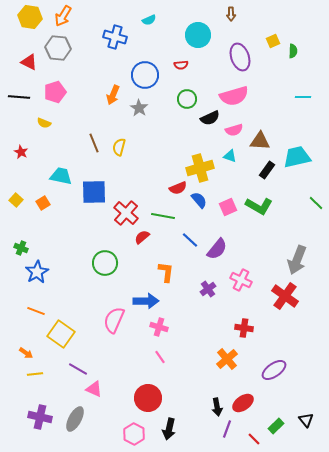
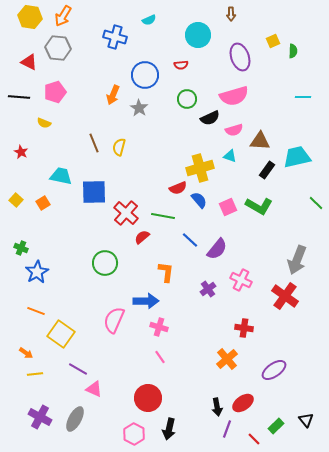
purple cross at (40, 417): rotated 15 degrees clockwise
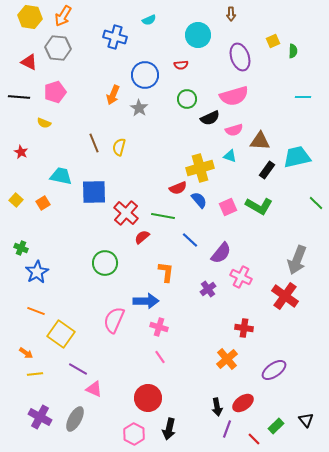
purple semicircle at (217, 249): moved 4 px right, 4 px down
pink cross at (241, 280): moved 3 px up
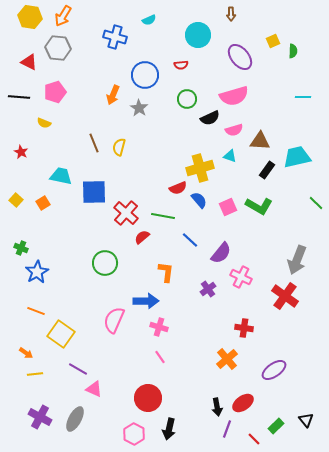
purple ellipse at (240, 57): rotated 20 degrees counterclockwise
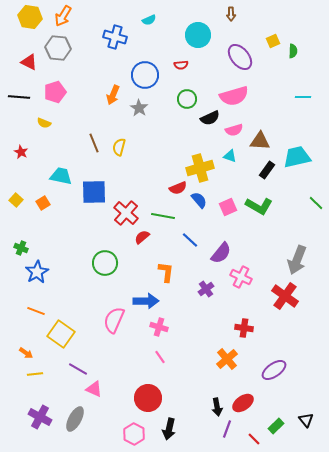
purple cross at (208, 289): moved 2 px left
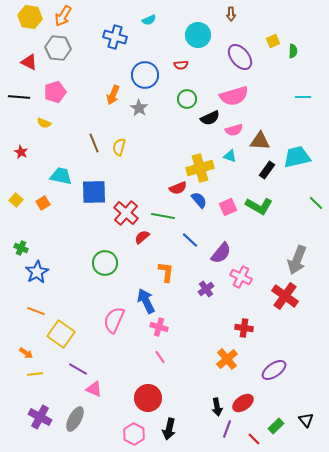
blue arrow at (146, 301): rotated 115 degrees counterclockwise
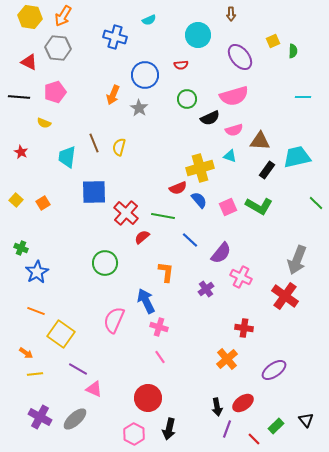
cyan trapezoid at (61, 176): moved 6 px right, 19 px up; rotated 95 degrees counterclockwise
gray ellipse at (75, 419): rotated 20 degrees clockwise
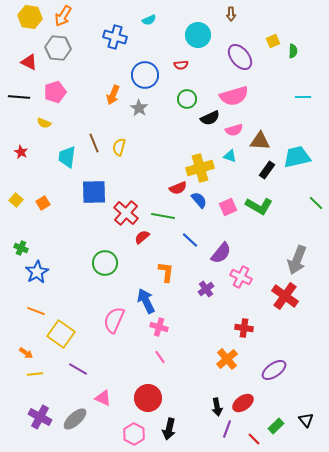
pink triangle at (94, 389): moved 9 px right, 9 px down
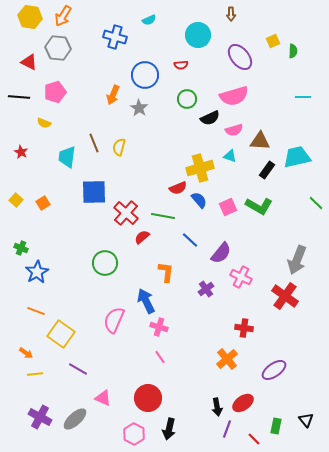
green rectangle at (276, 426): rotated 35 degrees counterclockwise
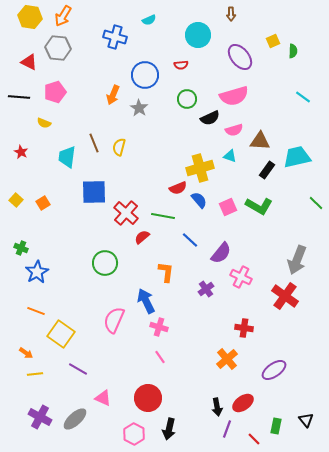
cyan line at (303, 97): rotated 35 degrees clockwise
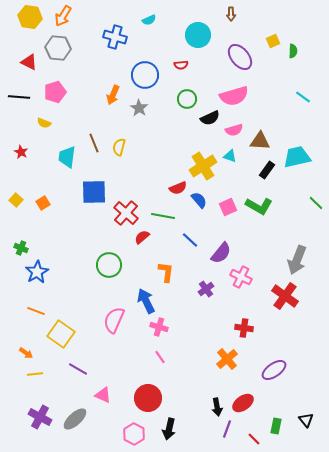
yellow cross at (200, 168): moved 3 px right, 2 px up; rotated 16 degrees counterclockwise
green circle at (105, 263): moved 4 px right, 2 px down
pink triangle at (103, 398): moved 3 px up
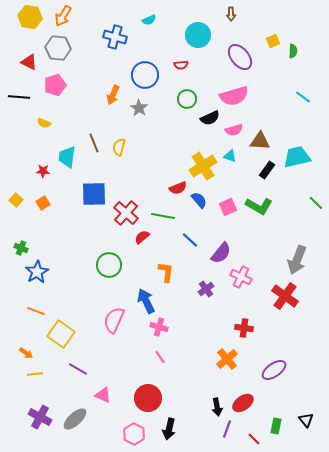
pink pentagon at (55, 92): moved 7 px up
red star at (21, 152): moved 22 px right, 19 px down; rotated 24 degrees counterclockwise
blue square at (94, 192): moved 2 px down
